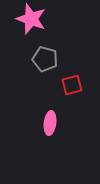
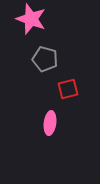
red square: moved 4 px left, 4 px down
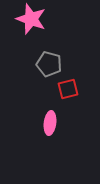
gray pentagon: moved 4 px right, 5 px down
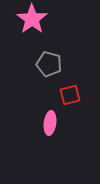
pink star: moved 1 px right; rotated 16 degrees clockwise
red square: moved 2 px right, 6 px down
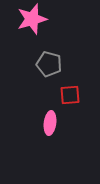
pink star: rotated 20 degrees clockwise
red square: rotated 10 degrees clockwise
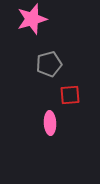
gray pentagon: rotated 30 degrees counterclockwise
pink ellipse: rotated 10 degrees counterclockwise
